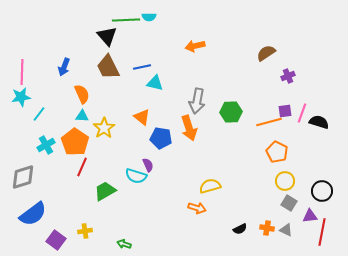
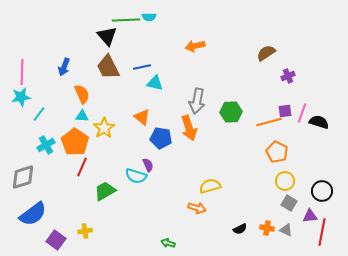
green arrow at (124, 244): moved 44 px right, 1 px up
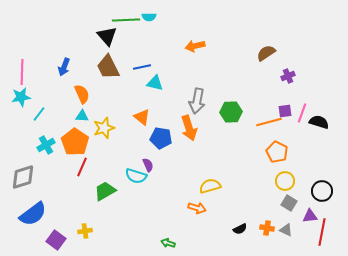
yellow star at (104, 128): rotated 15 degrees clockwise
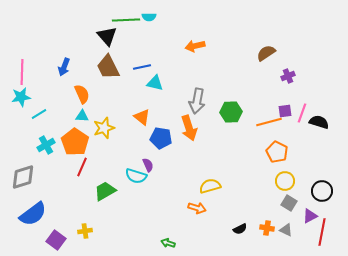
cyan line at (39, 114): rotated 21 degrees clockwise
purple triangle at (310, 216): rotated 21 degrees counterclockwise
